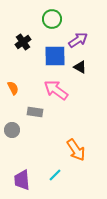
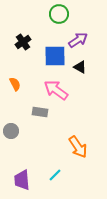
green circle: moved 7 px right, 5 px up
orange semicircle: moved 2 px right, 4 px up
gray rectangle: moved 5 px right
gray circle: moved 1 px left, 1 px down
orange arrow: moved 2 px right, 3 px up
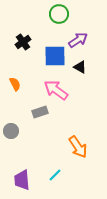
gray rectangle: rotated 28 degrees counterclockwise
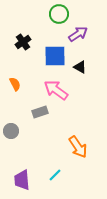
purple arrow: moved 6 px up
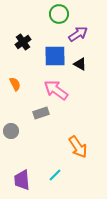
black triangle: moved 3 px up
gray rectangle: moved 1 px right, 1 px down
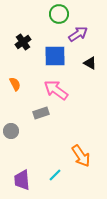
black triangle: moved 10 px right, 1 px up
orange arrow: moved 3 px right, 9 px down
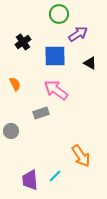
cyan line: moved 1 px down
purple trapezoid: moved 8 px right
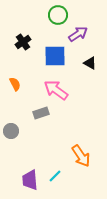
green circle: moved 1 px left, 1 px down
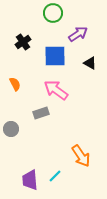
green circle: moved 5 px left, 2 px up
gray circle: moved 2 px up
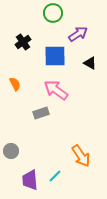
gray circle: moved 22 px down
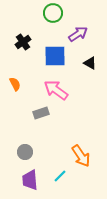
gray circle: moved 14 px right, 1 px down
cyan line: moved 5 px right
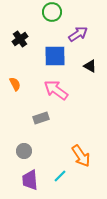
green circle: moved 1 px left, 1 px up
black cross: moved 3 px left, 3 px up
black triangle: moved 3 px down
gray rectangle: moved 5 px down
gray circle: moved 1 px left, 1 px up
